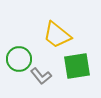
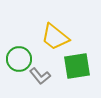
yellow trapezoid: moved 2 px left, 2 px down
gray L-shape: moved 1 px left
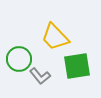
yellow trapezoid: rotated 8 degrees clockwise
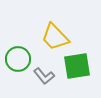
green circle: moved 1 px left
gray L-shape: moved 4 px right
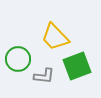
green square: rotated 12 degrees counterclockwise
gray L-shape: rotated 45 degrees counterclockwise
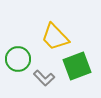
gray L-shape: moved 2 px down; rotated 40 degrees clockwise
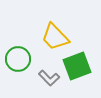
gray L-shape: moved 5 px right
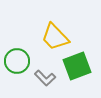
green circle: moved 1 px left, 2 px down
gray L-shape: moved 4 px left
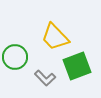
green circle: moved 2 px left, 4 px up
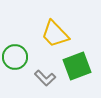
yellow trapezoid: moved 3 px up
